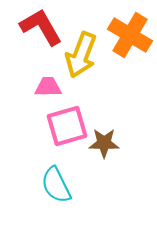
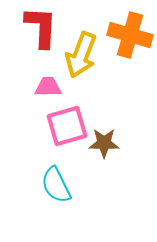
red L-shape: rotated 33 degrees clockwise
orange cross: rotated 15 degrees counterclockwise
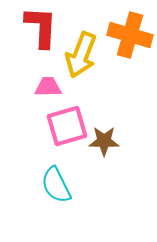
brown star: moved 2 px up
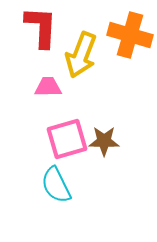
pink square: moved 13 px down
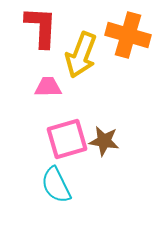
orange cross: moved 2 px left
brown star: rotated 8 degrees clockwise
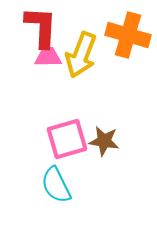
pink trapezoid: moved 30 px up
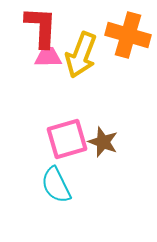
brown star: moved 1 px left, 1 px down; rotated 12 degrees clockwise
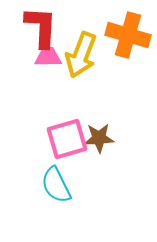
brown star: moved 4 px left, 4 px up; rotated 24 degrees counterclockwise
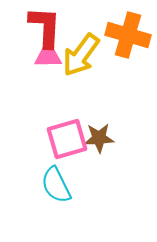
red L-shape: moved 4 px right
yellow arrow: rotated 15 degrees clockwise
